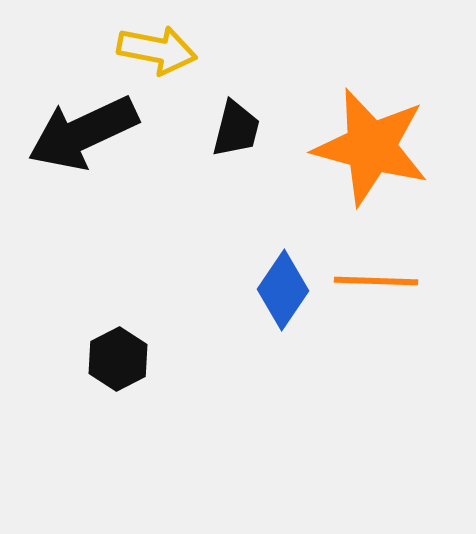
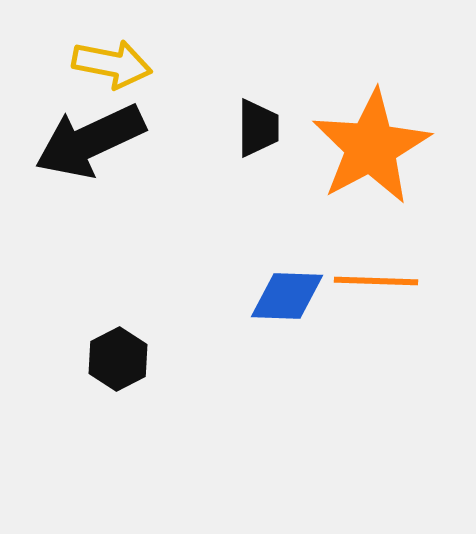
yellow arrow: moved 45 px left, 14 px down
black trapezoid: moved 22 px right, 1 px up; rotated 14 degrees counterclockwise
black arrow: moved 7 px right, 8 px down
orange star: rotated 29 degrees clockwise
blue diamond: moved 4 px right, 6 px down; rotated 58 degrees clockwise
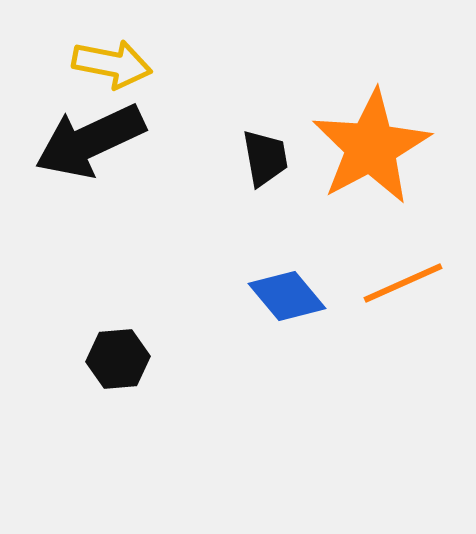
black trapezoid: moved 7 px right, 30 px down; rotated 10 degrees counterclockwise
orange line: moved 27 px right, 2 px down; rotated 26 degrees counterclockwise
blue diamond: rotated 48 degrees clockwise
black hexagon: rotated 22 degrees clockwise
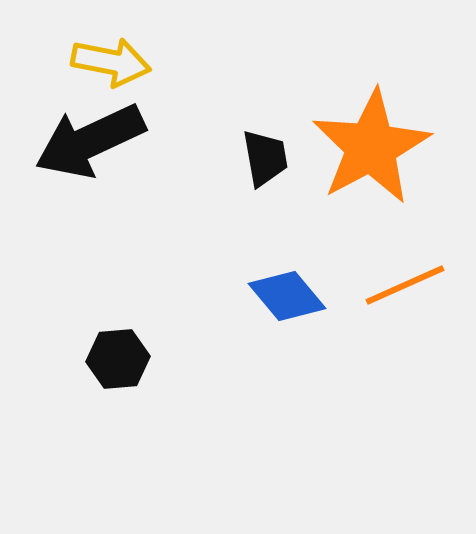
yellow arrow: moved 1 px left, 2 px up
orange line: moved 2 px right, 2 px down
